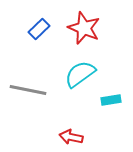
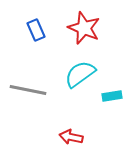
blue rectangle: moved 3 px left, 1 px down; rotated 70 degrees counterclockwise
cyan rectangle: moved 1 px right, 4 px up
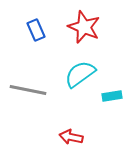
red star: moved 1 px up
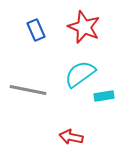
cyan rectangle: moved 8 px left
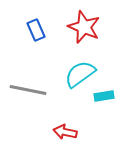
red arrow: moved 6 px left, 5 px up
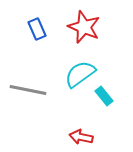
blue rectangle: moved 1 px right, 1 px up
cyan rectangle: rotated 60 degrees clockwise
red arrow: moved 16 px right, 5 px down
